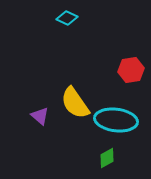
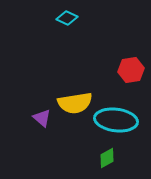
yellow semicircle: rotated 64 degrees counterclockwise
purple triangle: moved 2 px right, 2 px down
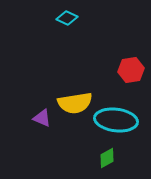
purple triangle: rotated 18 degrees counterclockwise
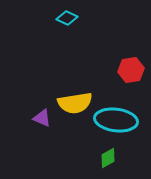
green diamond: moved 1 px right
